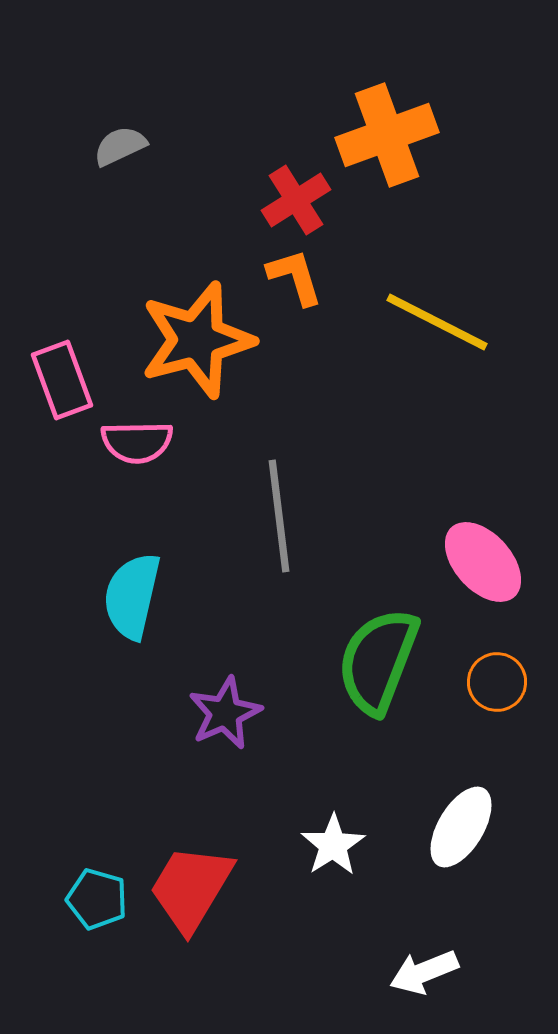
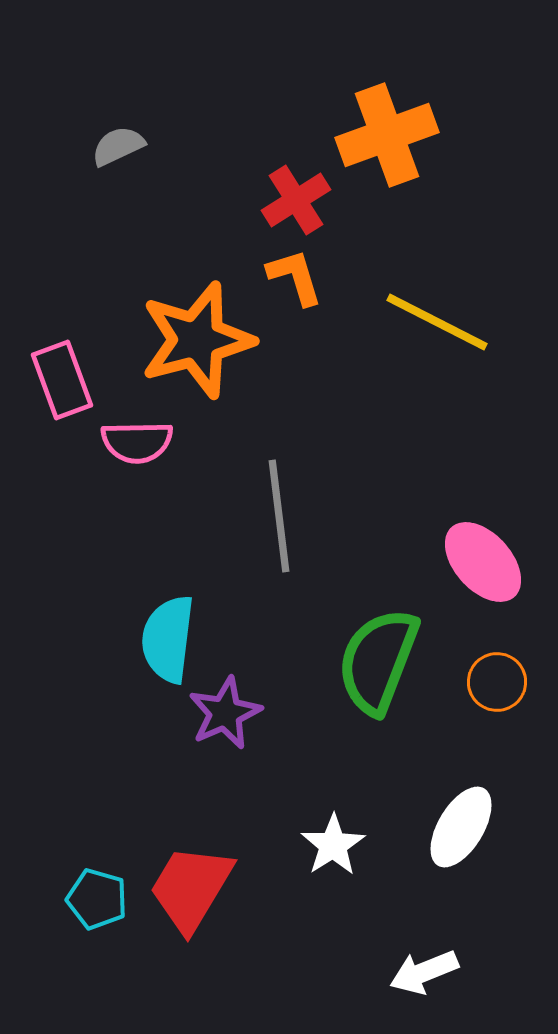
gray semicircle: moved 2 px left
cyan semicircle: moved 36 px right, 43 px down; rotated 6 degrees counterclockwise
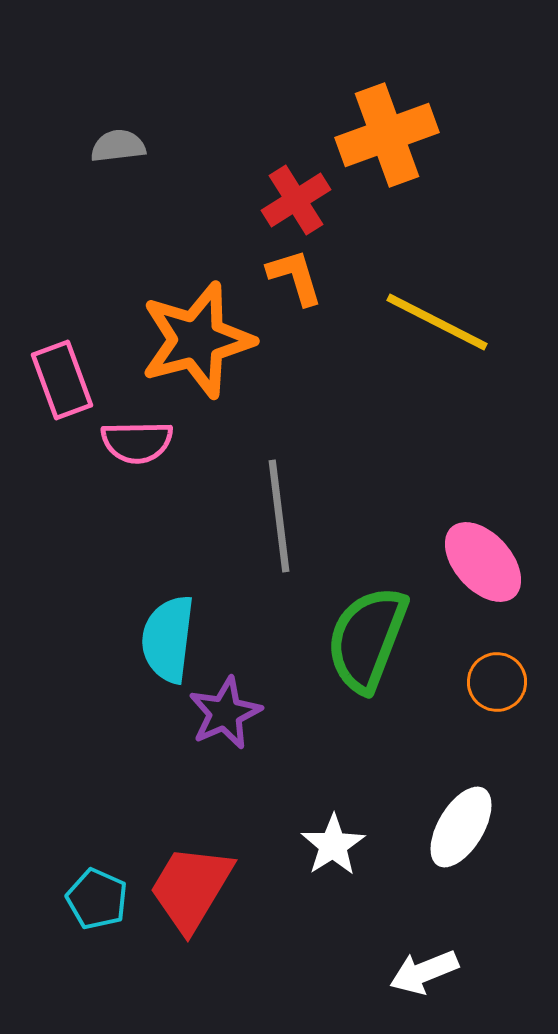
gray semicircle: rotated 18 degrees clockwise
green semicircle: moved 11 px left, 22 px up
cyan pentagon: rotated 8 degrees clockwise
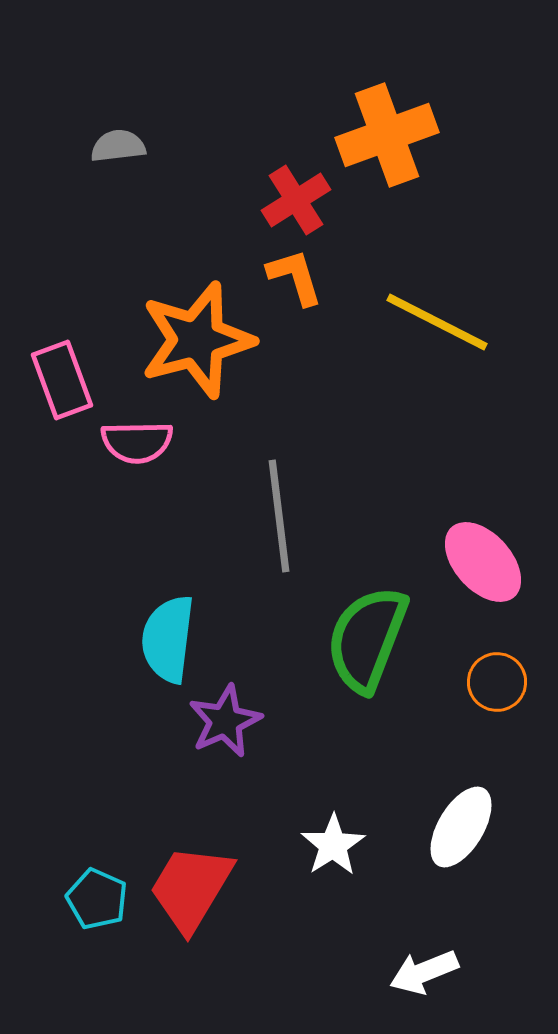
purple star: moved 8 px down
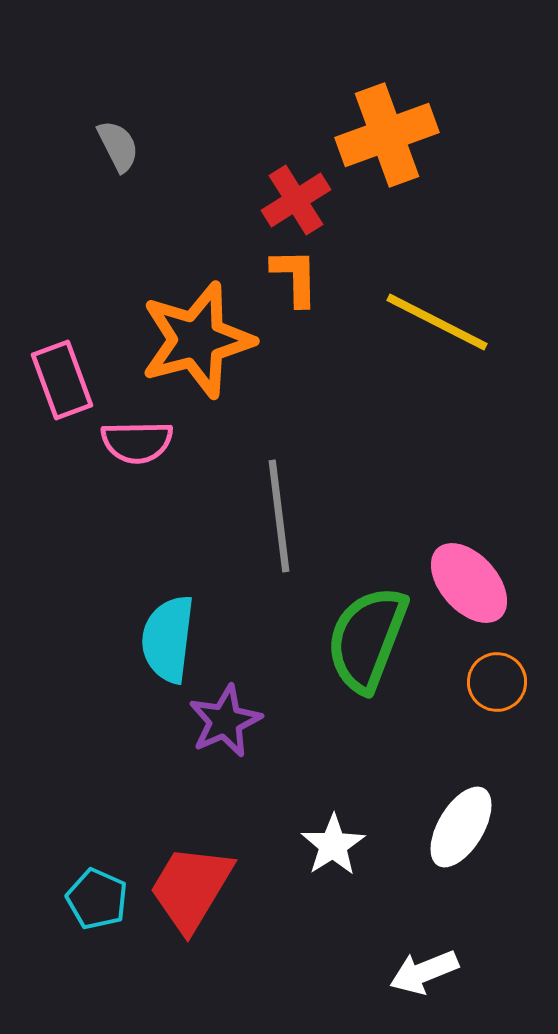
gray semicircle: rotated 70 degrees clockwise
orange L-shape: rotated 16 degrees clockwise
pink ellipse: moved 14 px left, 21 px down
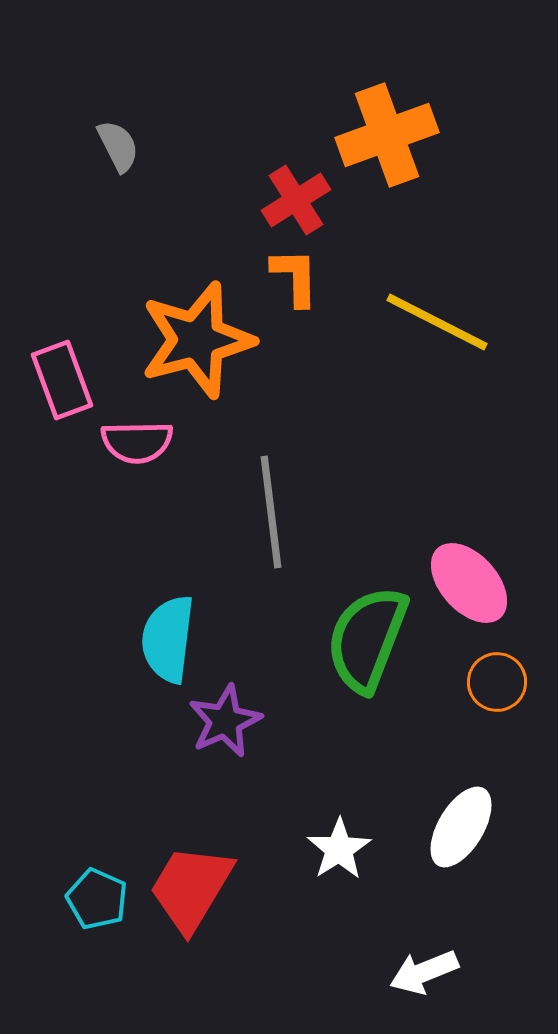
gray line: moved 8 px left, 4 px up
white star: moved 6 px right, 4 px down
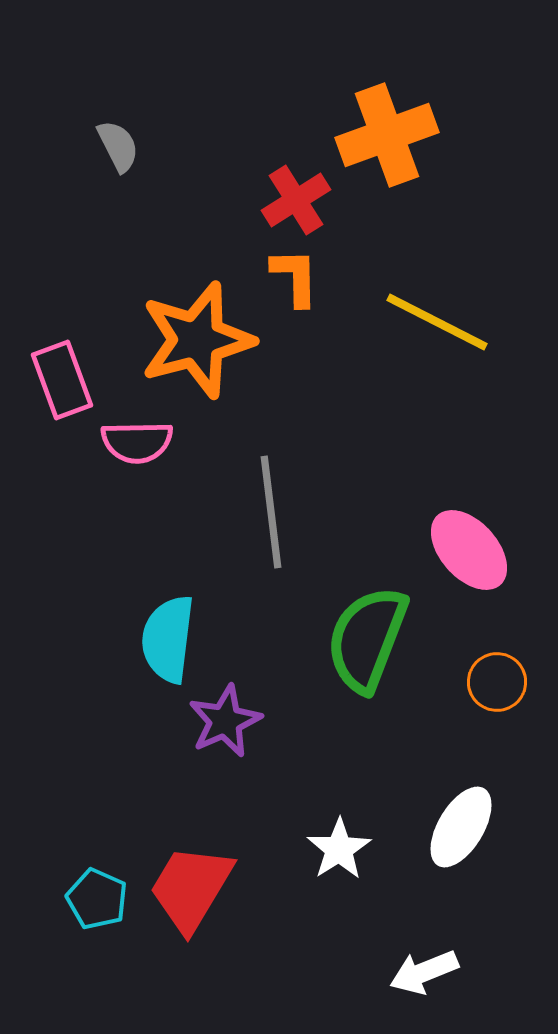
pink ellipse: moved 33 px up
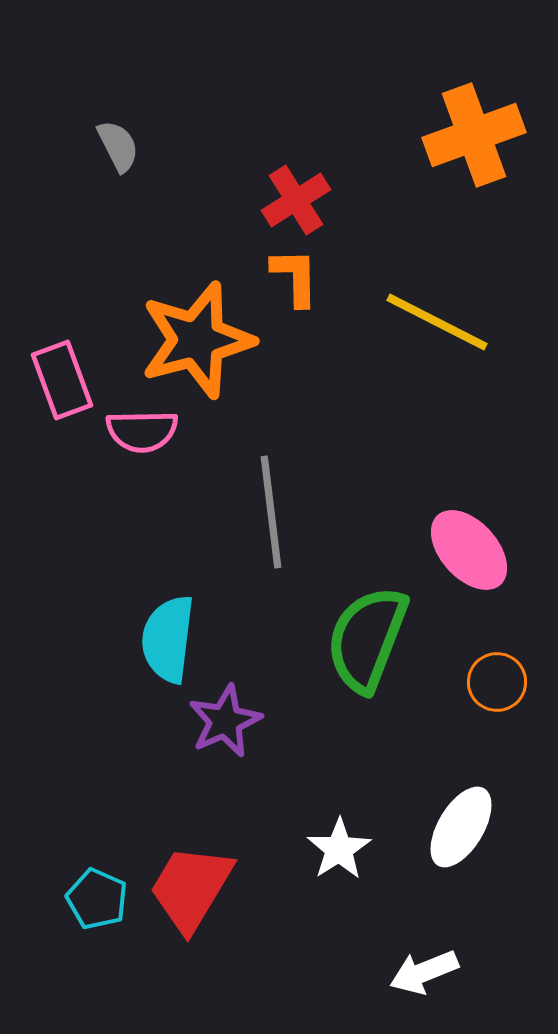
orange cross: moved 87 px right
pink semicircle: moved 5 px right, 11 px up
